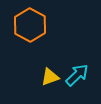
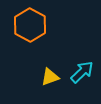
cyan arrow: moved 5 px right, 3 px up
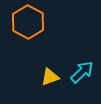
orange hexagon: moved 2 px left, 3 px up
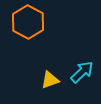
yellow triangle: moved 3 px down
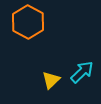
yellow triangle: moved 1 px right; rotated 24 degrees counterclockwise
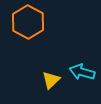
cyan arrow: rotated 120 degrees counterclockwise
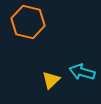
orange hexagon: rotated 16 degrees counterclockwise
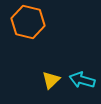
cyan arrow: moved 8 px down
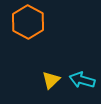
orange hexagon: rotated 16 degrees clockwise
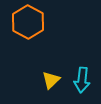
cyan arrow: rotated 100 degrees counterclockwise
